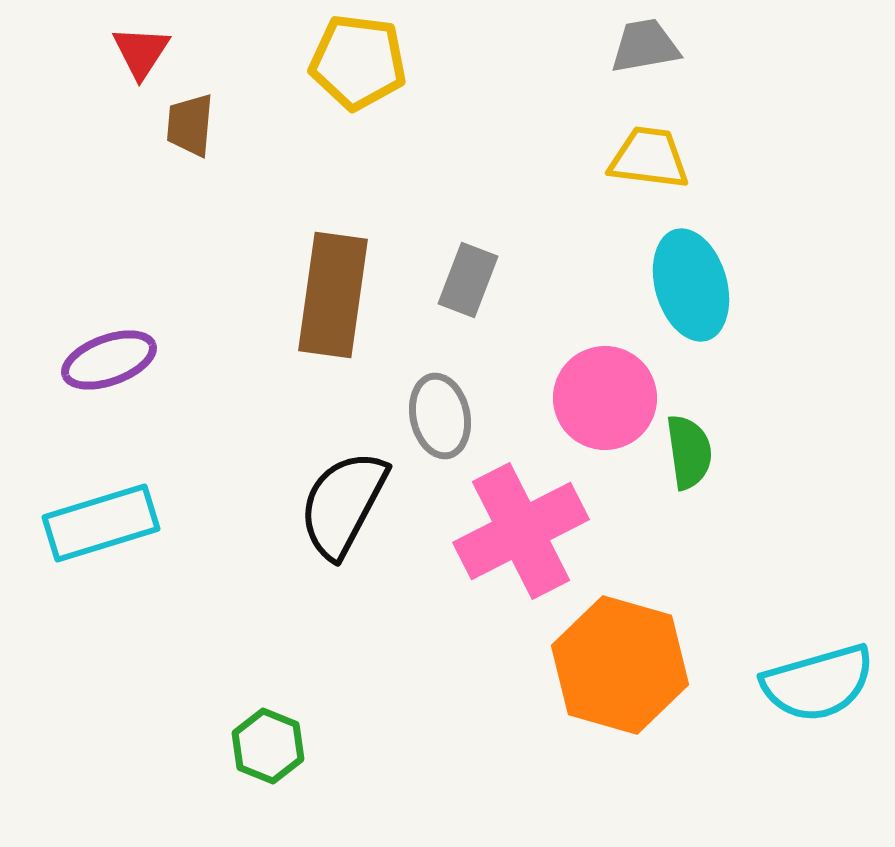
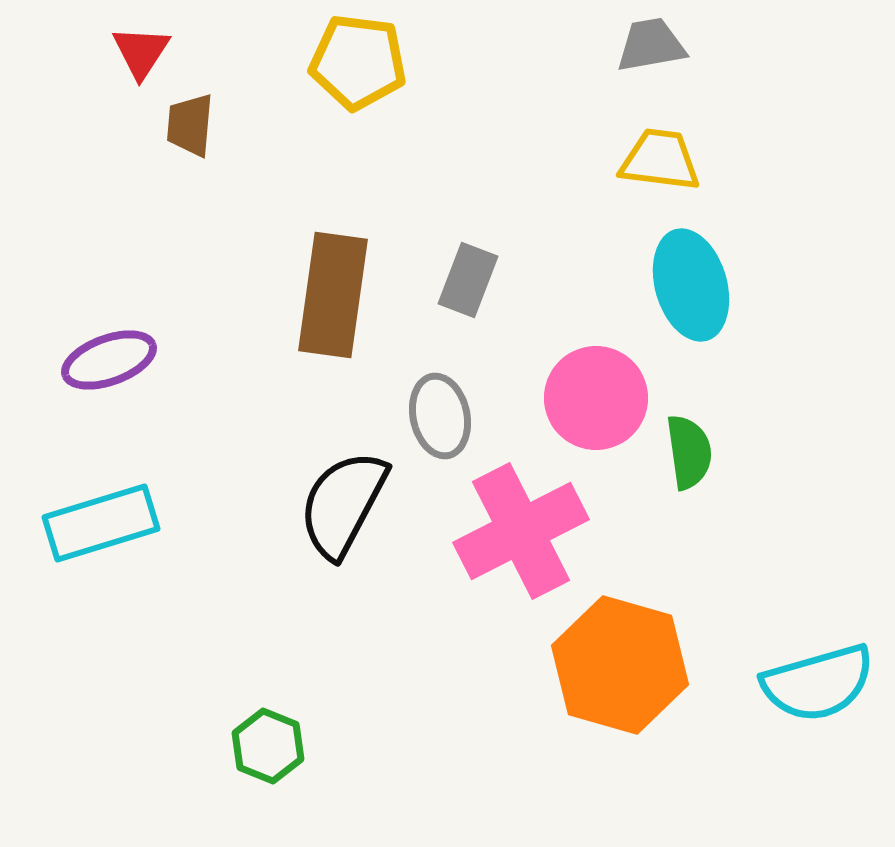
gray trapezoid: moved 6 px right, 1 px up
yellow trapezoid: moved 11 px right, 2 px down
pink circle: moved 9 px left
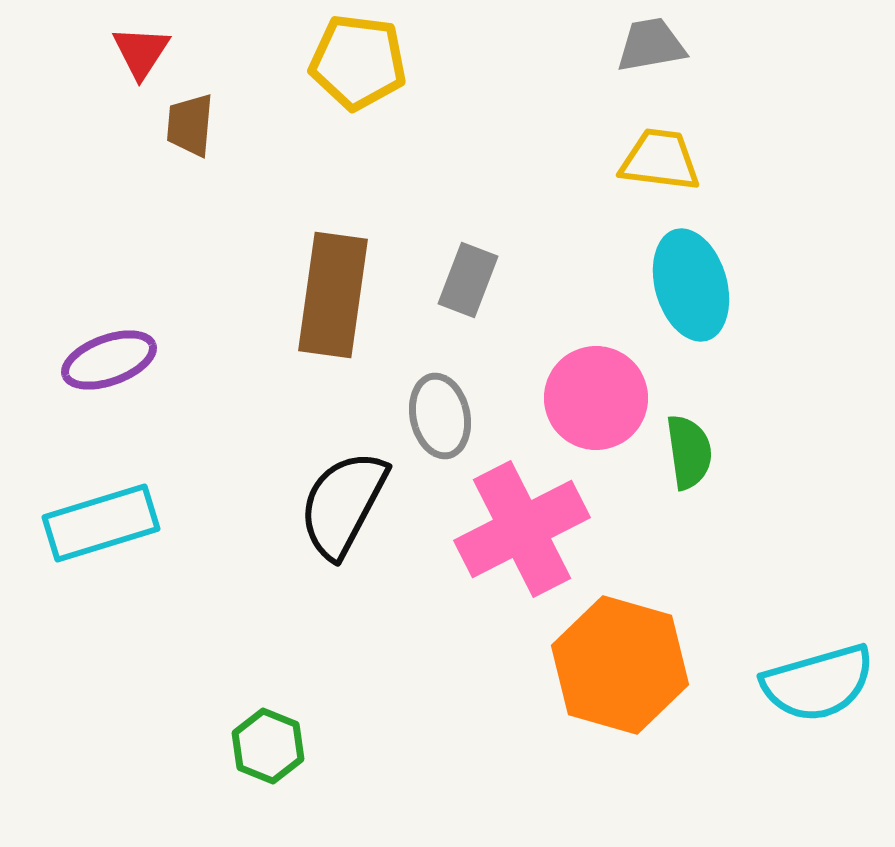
pink cross: moved 1 px right, 2 px up
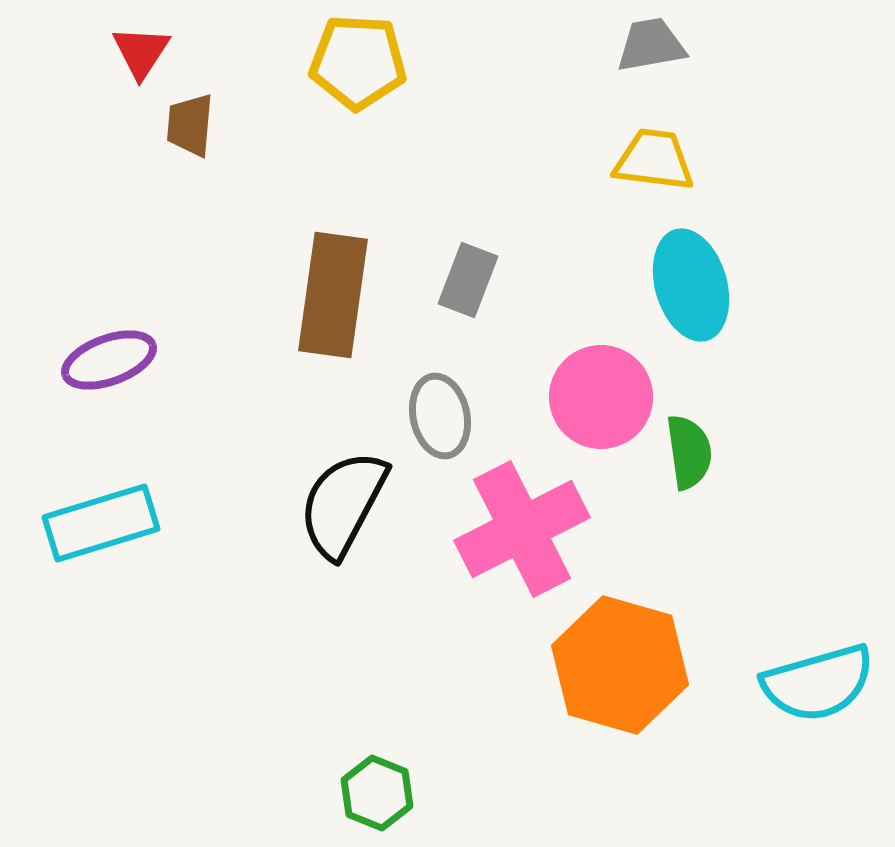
yellow pentagon: rotated 4 degrees counterclockwise
yellow trapezoid: moved 6 px left
pink circle: moved 5 px right, 1 px up
green hexagon: moved 109 px right, 47 px down
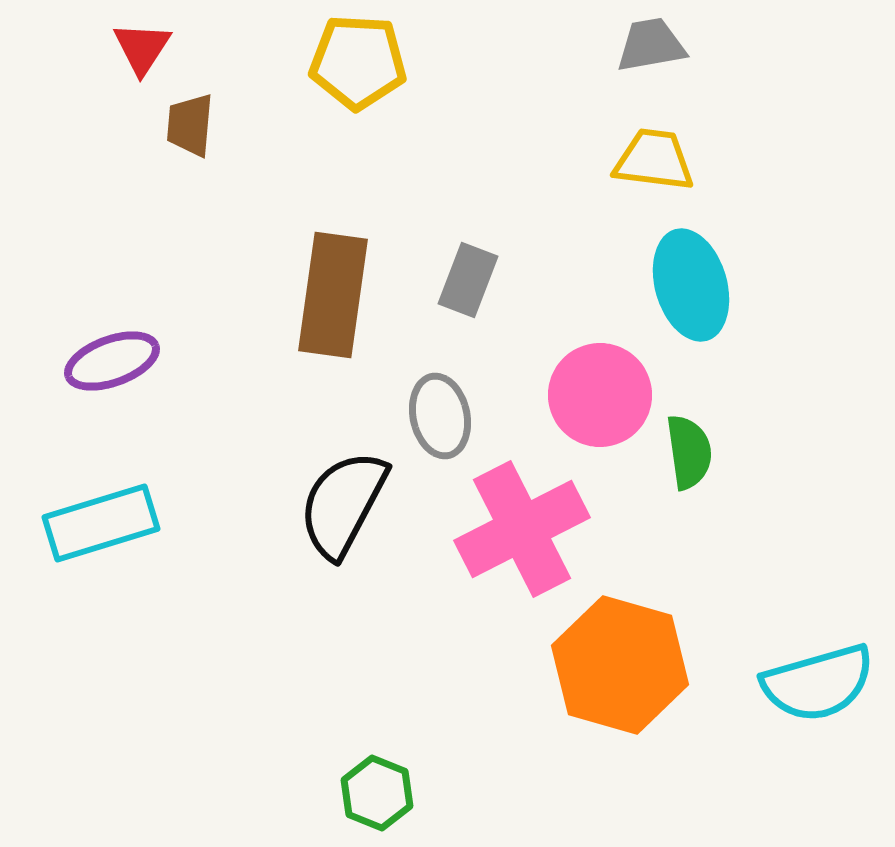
red triangle: moved 1 px right, 4 px up
purple ellipse: moved 3 px right, 1 px down
pink circle: moved 1 px left, 2 px up
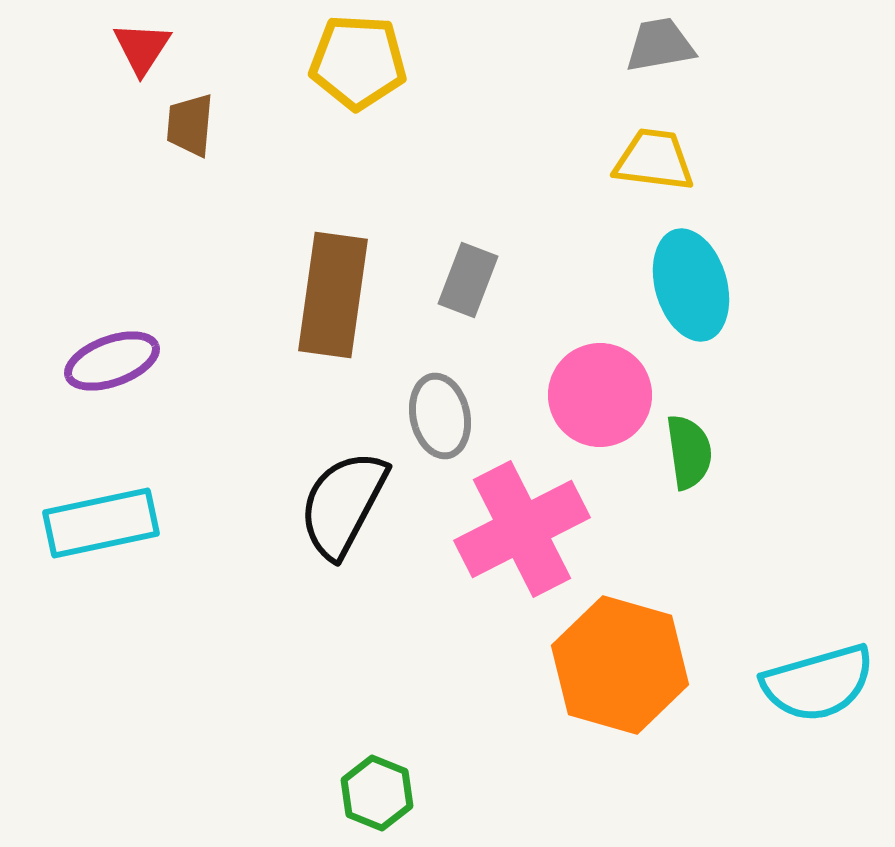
gray trapezoid: moved 9 px right
cyan rectangle: rotated 5 degrees clockwise
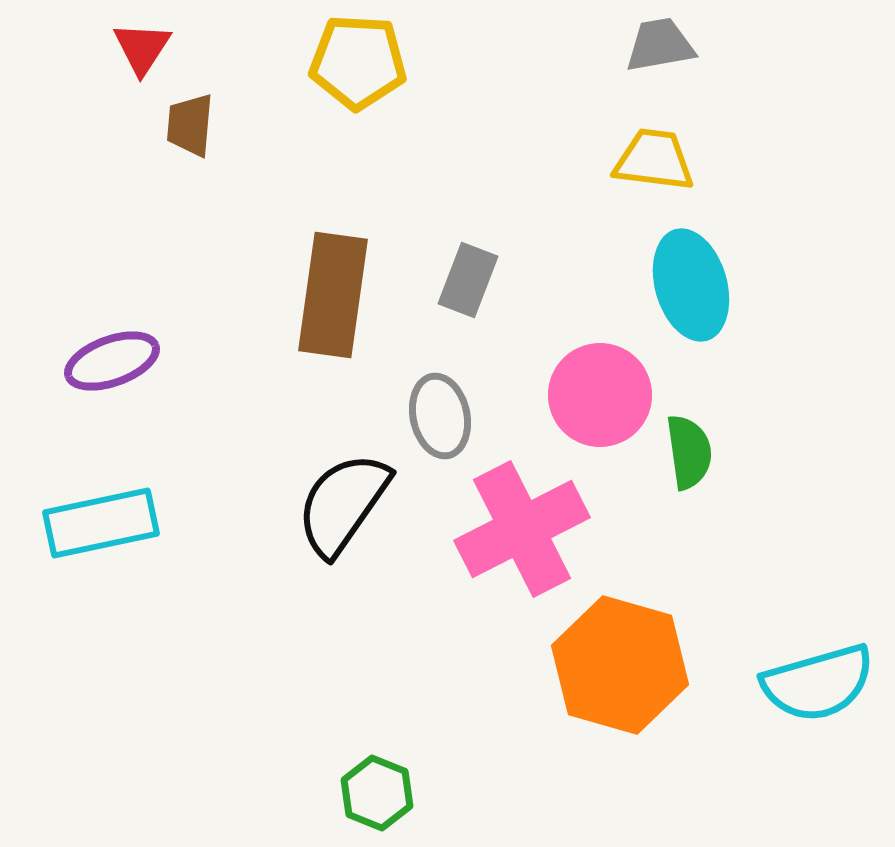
black semicircle: rotated 7 degrees clockwise
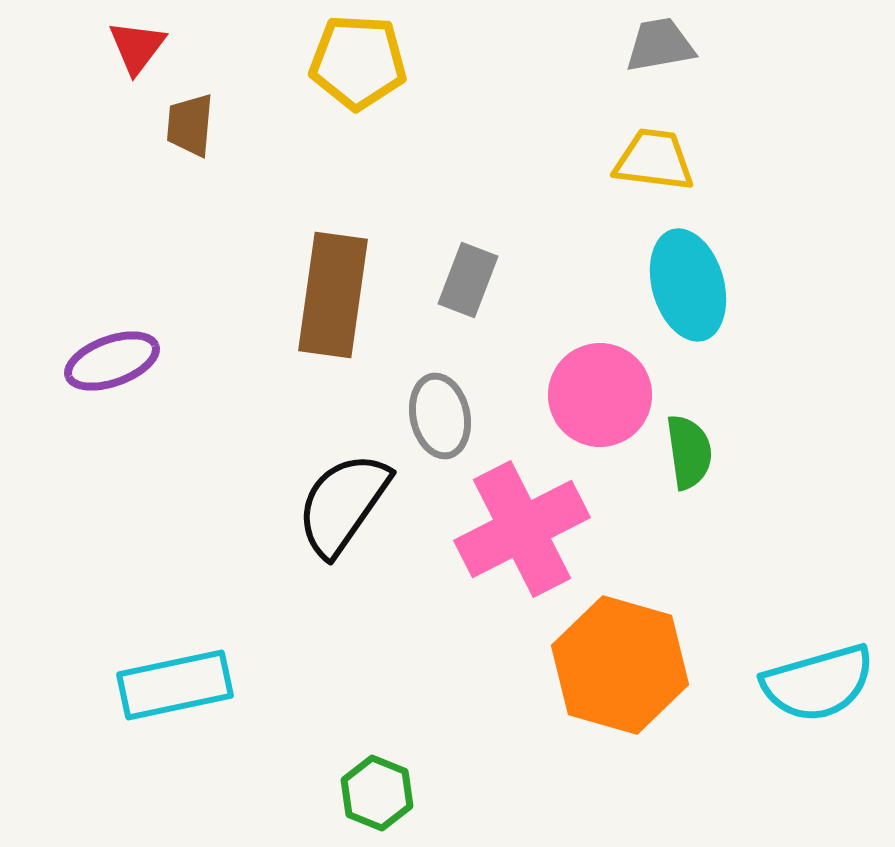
red triangle: moved 5 px left, 1 px up; rotated 4 degrees clockwise
cyan ellipse: moved 3 px left
cyan rectangle: moved 74 px right, 162 px down
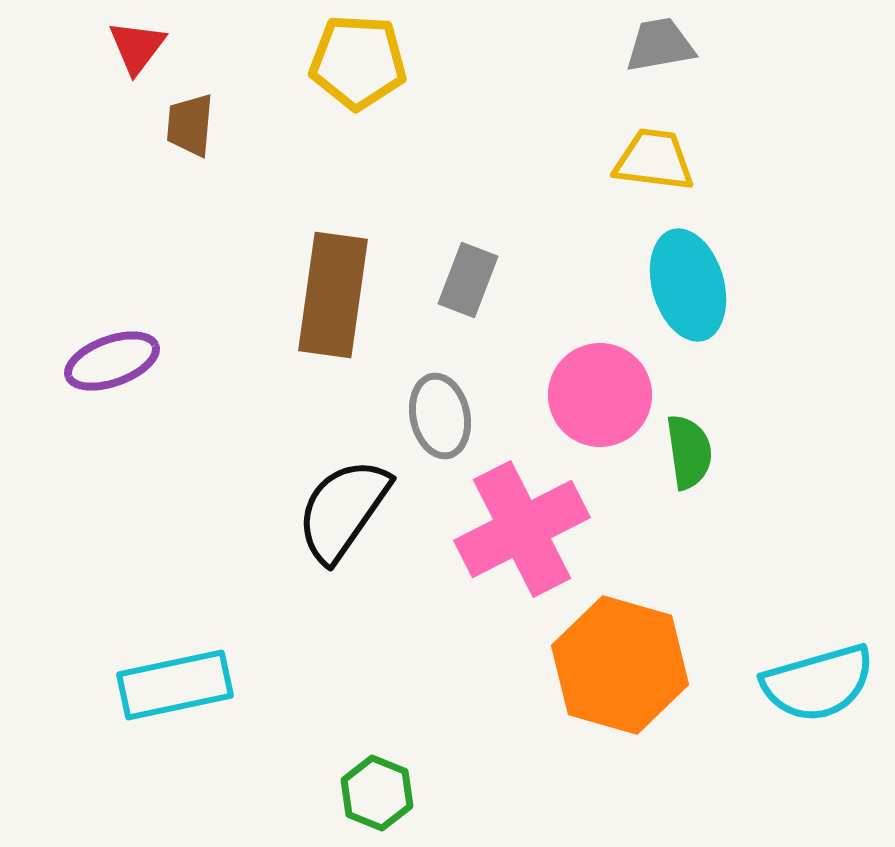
black semicircle: moved 6 px down
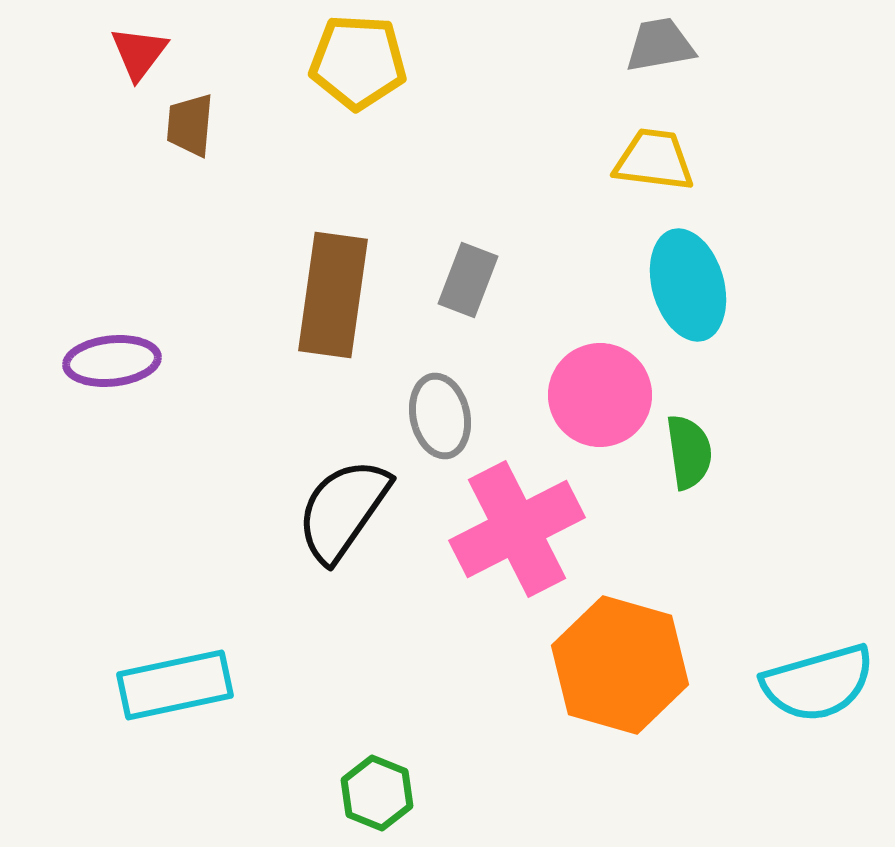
red triangle: moved 2 px right, 6 px down
purple ellipse: rotated 14 degrees clockwise
pink cross: moved 5 px left
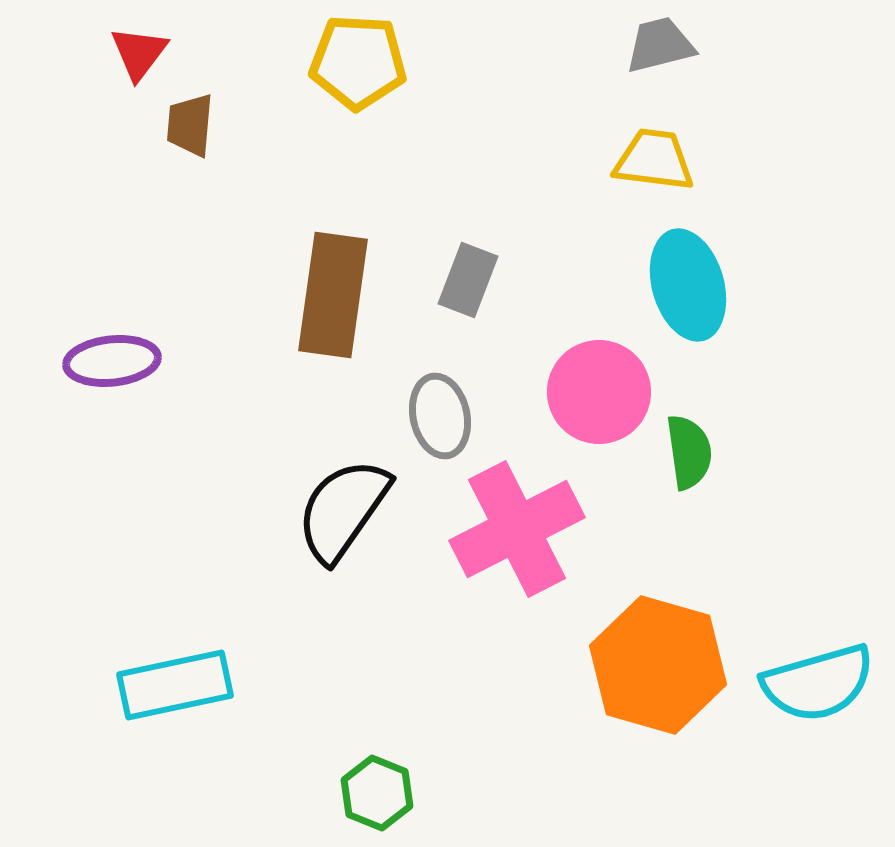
gray trapezoid: rotated 4 degrees counterclockwise
pink circle: moved 1 px left, 3 px up
orange hexagon: moved 38 px right
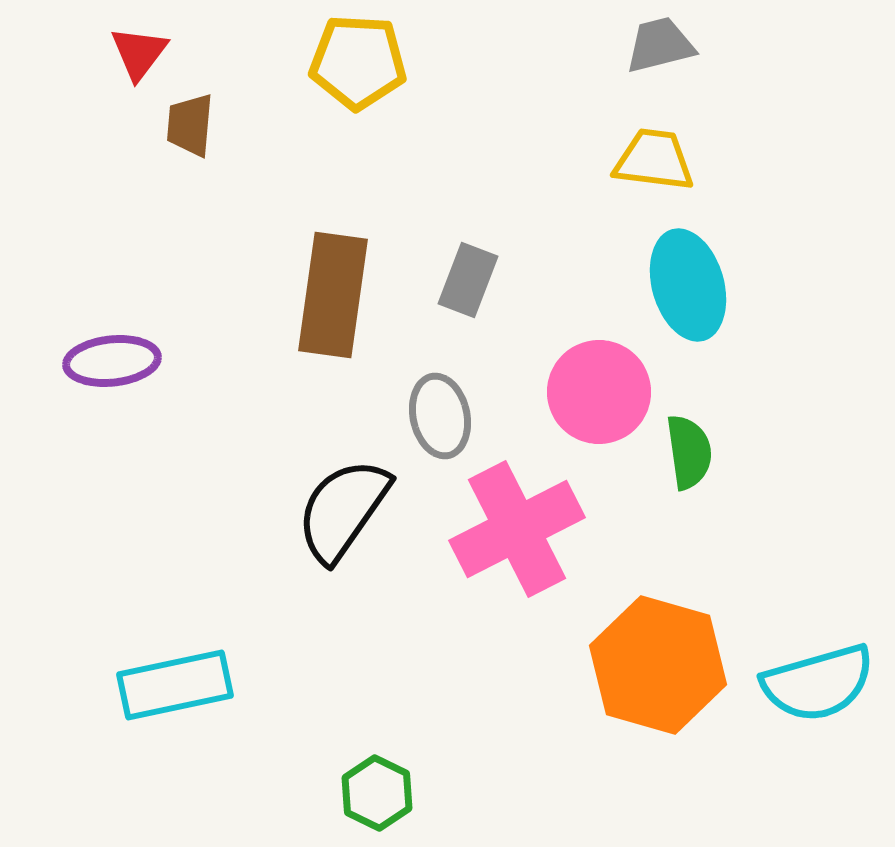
green hexagon: rotated 4 degrees clockwise
